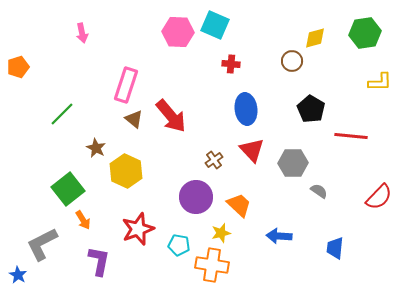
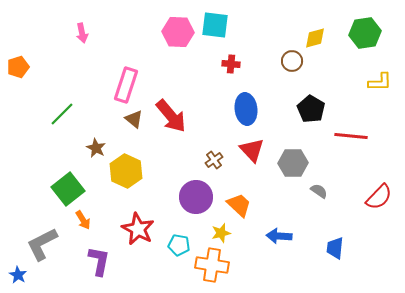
cyan square: rotated 16 degrees counterclockwise
red star: rotated 24 degrees counterclockwise
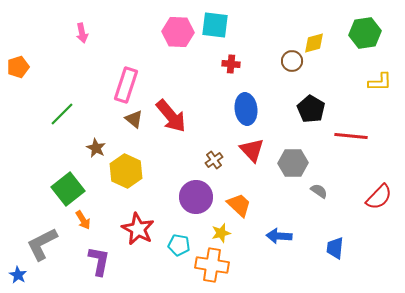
yellow diamond: moved 1 px left, 5 px down
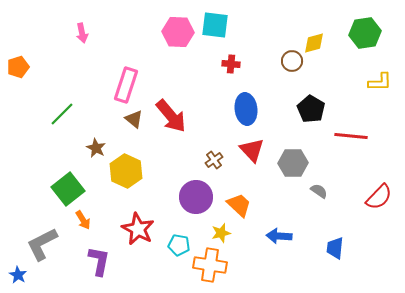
orange cross: moved 2 px left
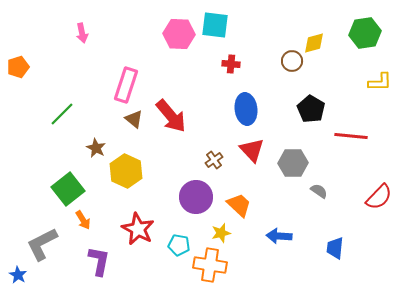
pink hexagon: moved 1 px right, 2 px down
